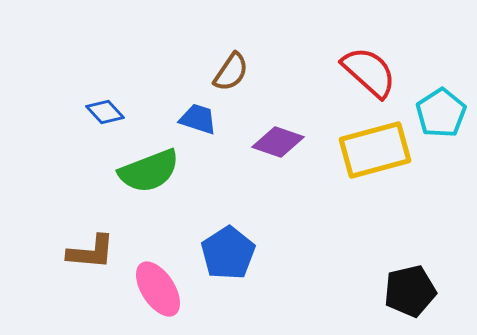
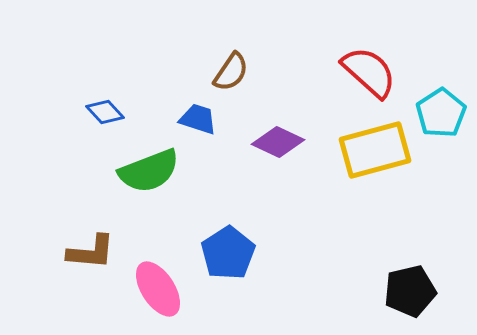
purple diamond: rotated 6 degrees clockwise
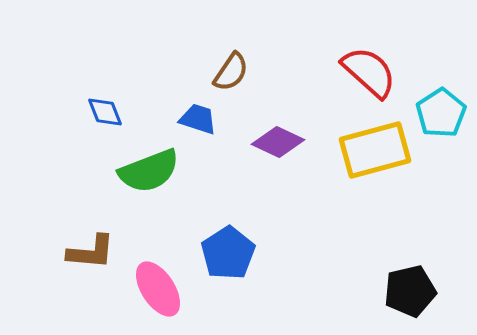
blue diamond: rotated 21 degrees clockwise
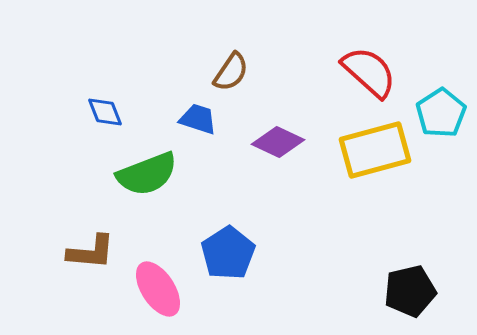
green semicircle: moved 2 px left, 3 px down
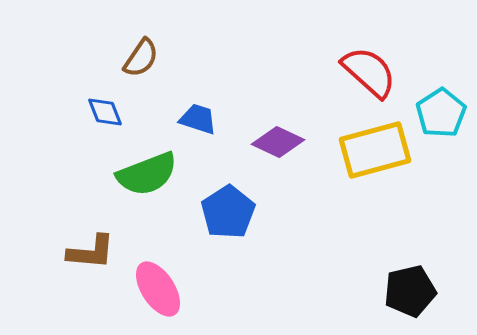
brown semicircle: moved 90 px left, 14 px up
blue pentagon: moved 41 px up
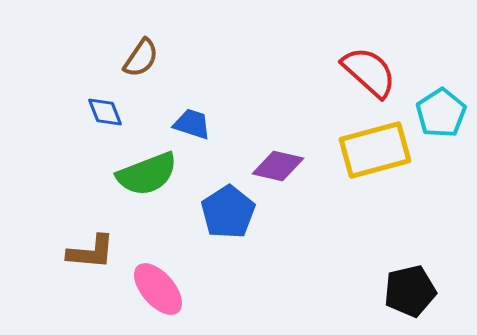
blue trapezoid: moved 6 px left, 5 px down
purple diamond: moved 24 px down; rotated 12 degrees counterclockwise
pink ellipse: rotated 8 degrees counterclockwise
